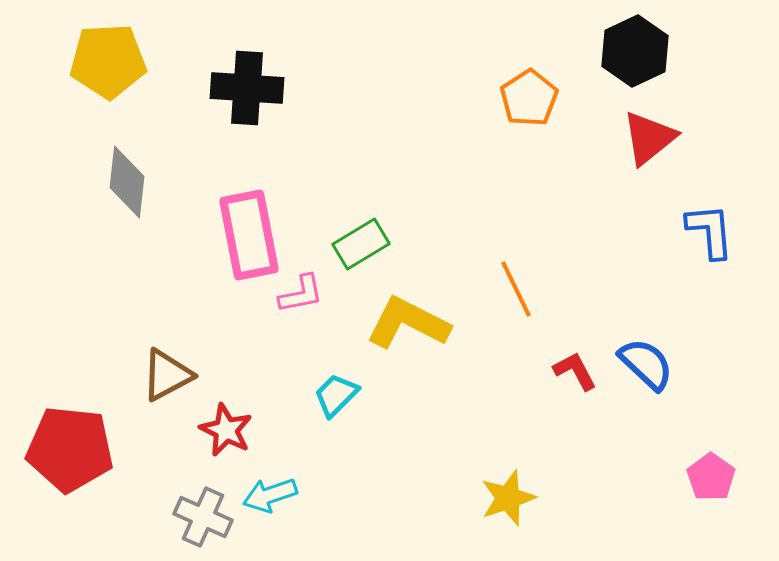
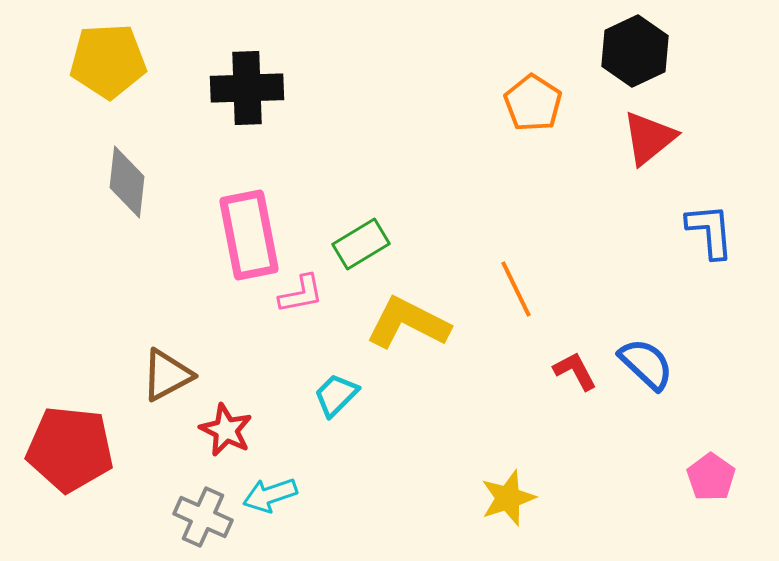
black cross: rotated 6 degrees counterclockwise
orange pentagon: moved 4 px right, 5 px down; rotated 6 degrees counterclockwise
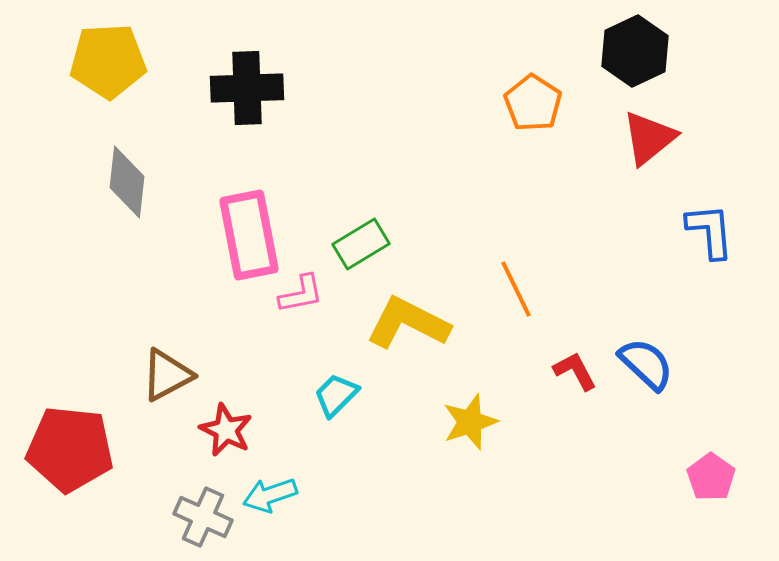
yellow star: moved 38 px left, 76 px up
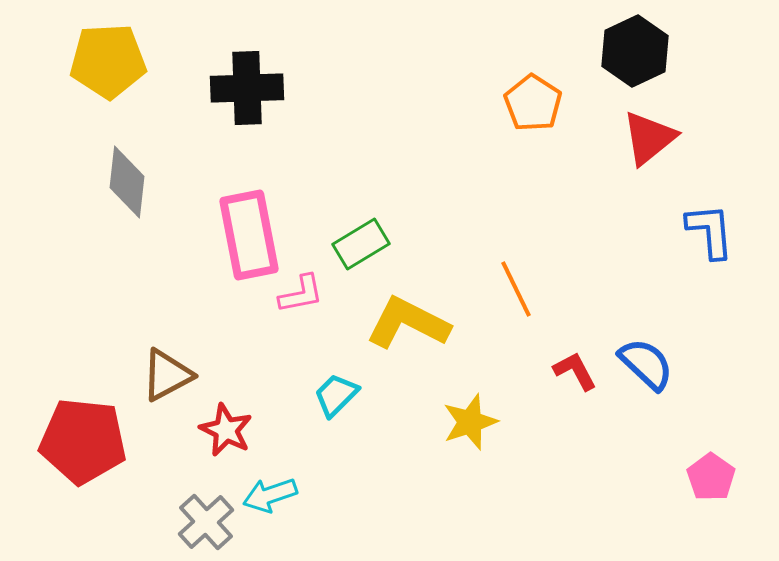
red pentagon: moved 13 px right, 8 px up
gray cross: moved 3 px right, 5 px down; rotated 24 degrees clockwise
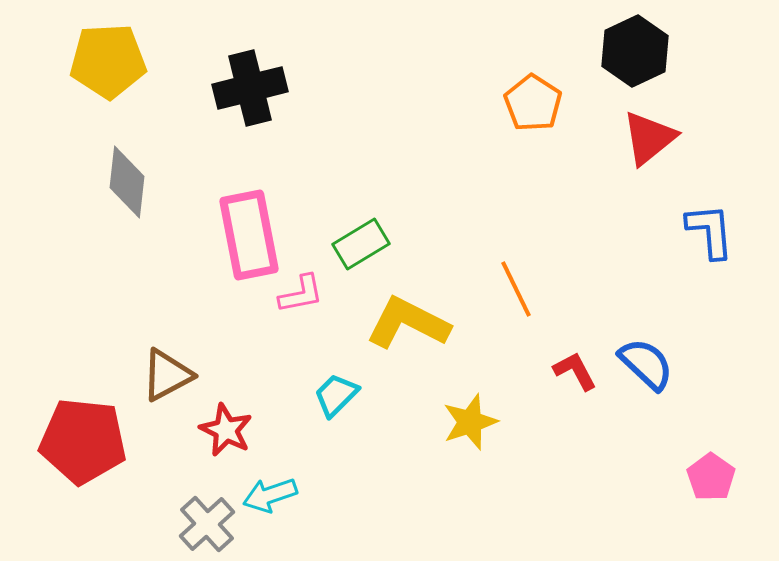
black cross: moved 3 px right; rotated 12 degrees counterclockwise
gray cross: moved 1 px right, 2 px down
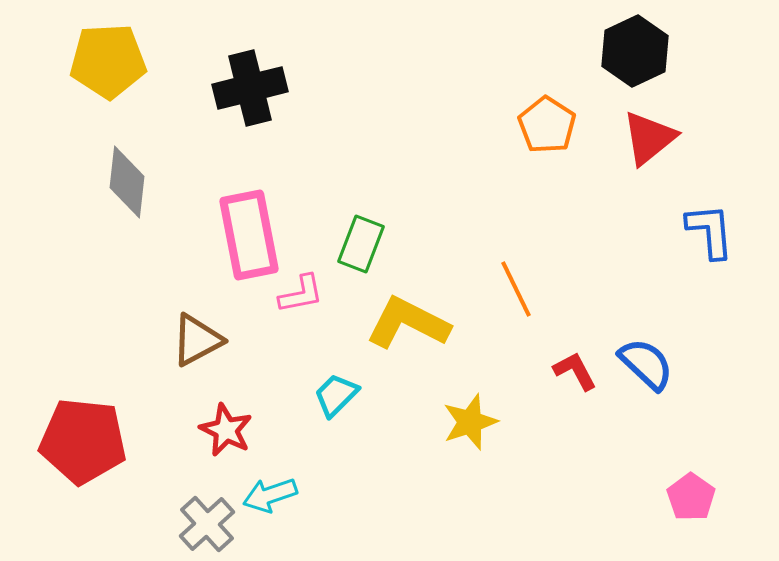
orange pentagon: moved 14 px right, 22 px down
green rectangle: rotated 38 degrees counterclockwise
brown triangle: moved 30 px right, 35 px up
pink pentagon: moved 20 px left, 20 px down
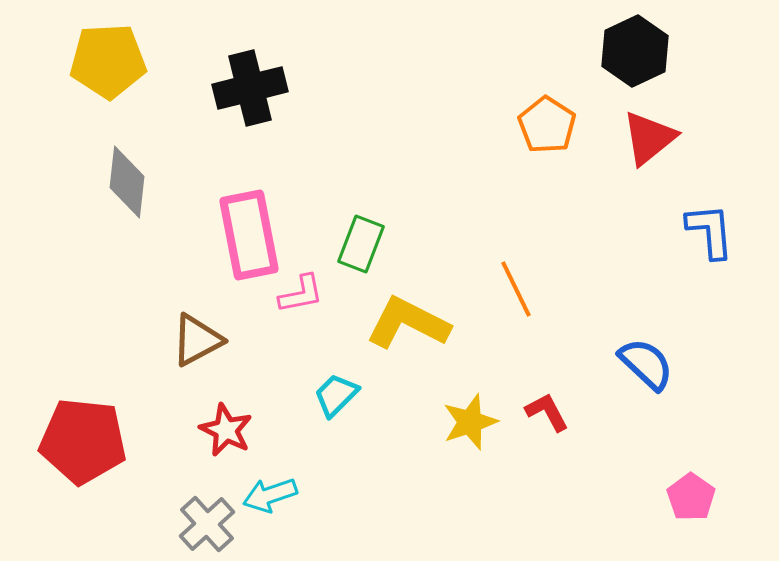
red L-shape: moved 28 px left, 41 px down
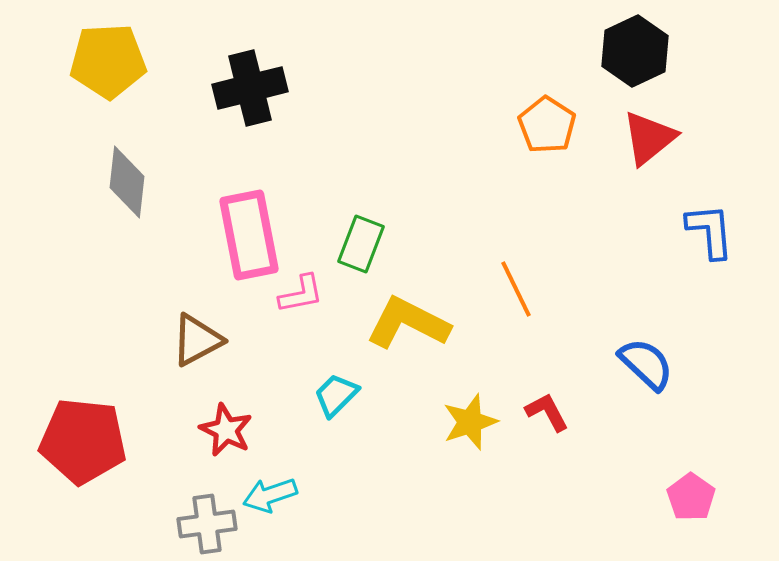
gray cross: rotated 34 degrees clockwise
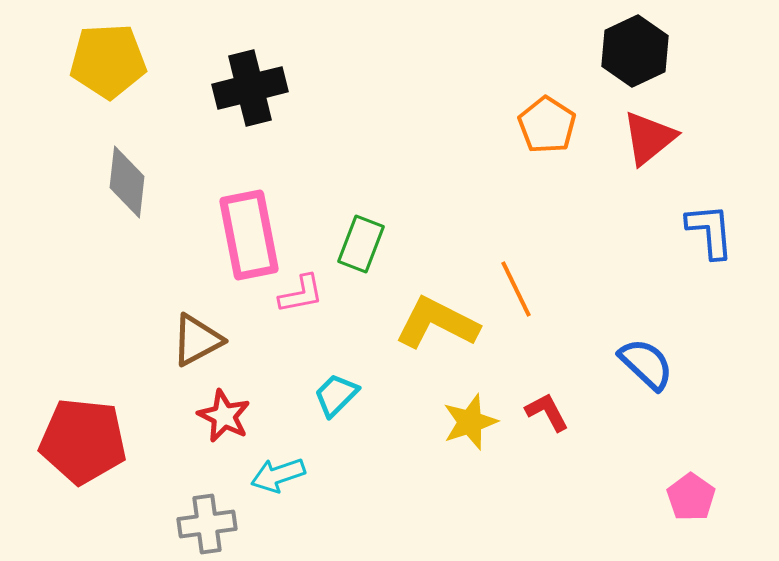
yellow L-shape: moved 29 px right
red star: moved 2 px left, 14 px up
cyan arrow: moved 8 px right, 20 px up
